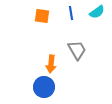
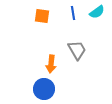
blue line: moved 2 px right
blue circle: moved 2 px down
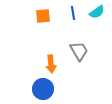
orange square: moved 1 px right; rotated 14 degrees counterclockwise
gray trapezoid: moved 2 px right, 1 px down
orange arrow: rotated 12 degrees counterclockwise
blue circle: moved 1 px left
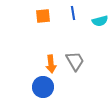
cyan semicircle: moved 3 px right, 9 px down; rotated 21 degrees clockwise
gray trapezoid: moved 4 px left, 10 px down
blue circle: moved 2 px up
